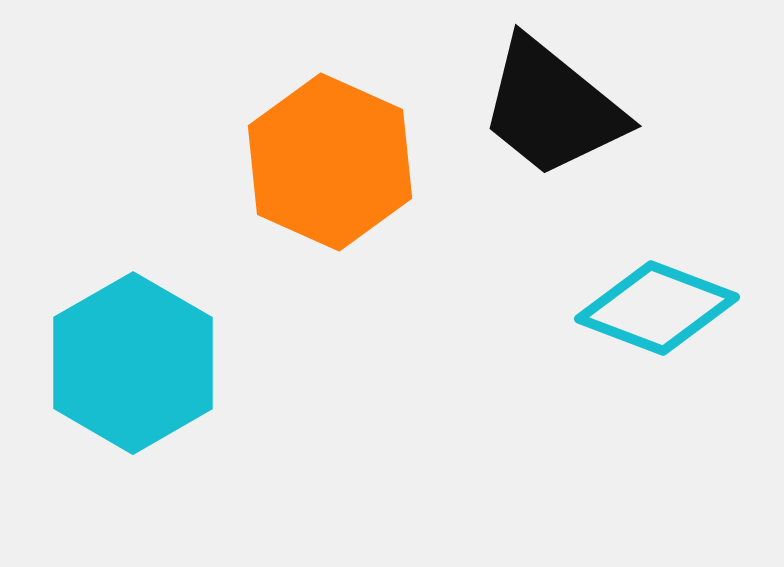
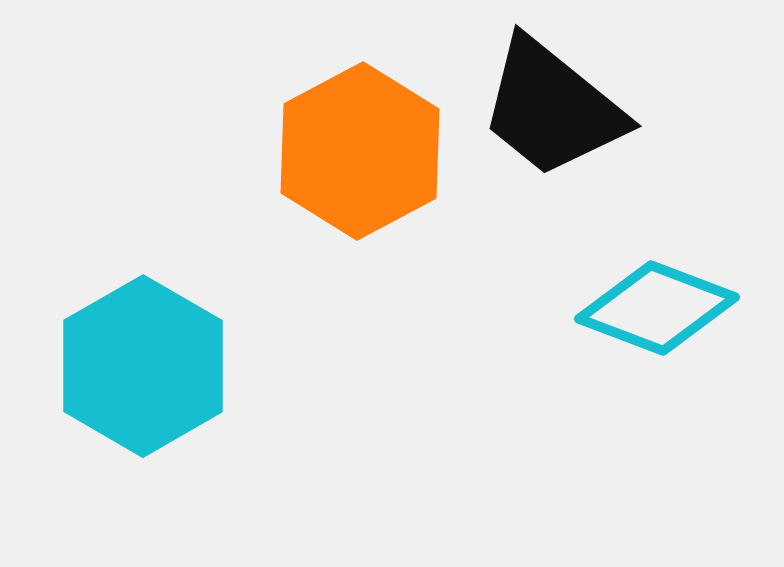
orange hexagon: moved 30 px right, 11 px up; rotated 8 degrees clockwise
cyan hexagon: moved 10 px right, 3 px down
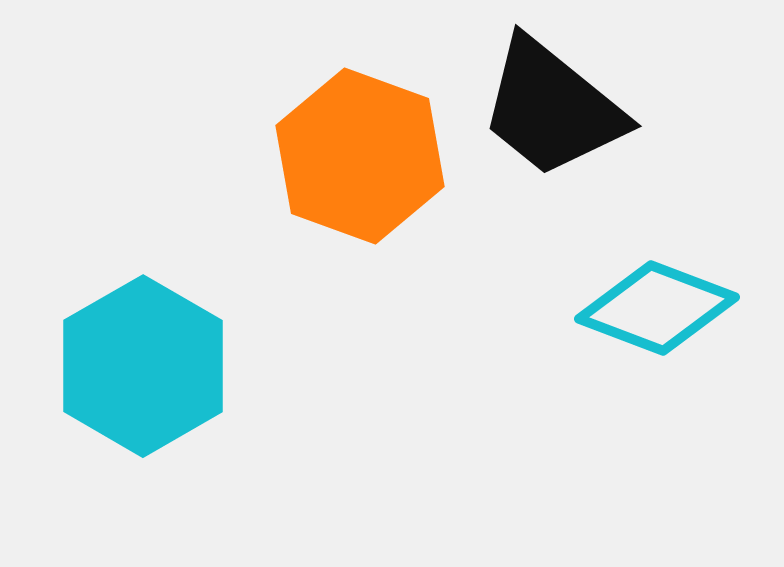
orange hexagon: moved 5 px down; rotated 12 degrees counterclockwise
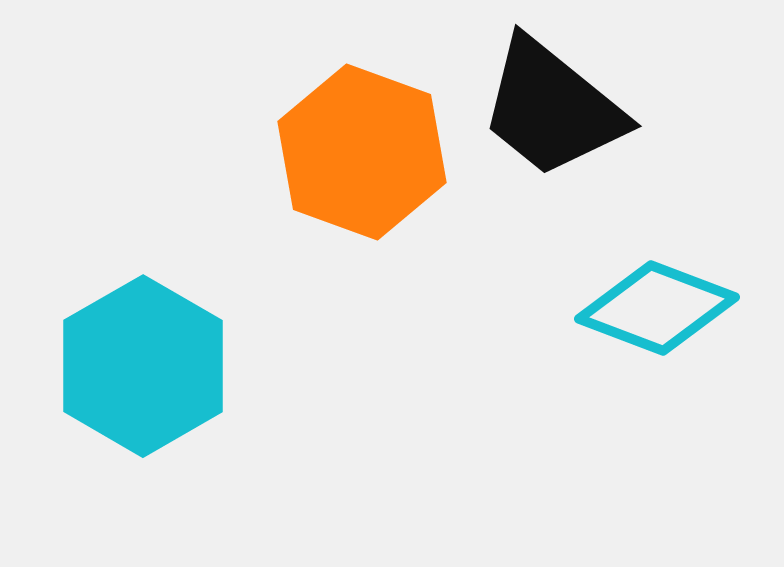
orange hexagon: moved 2 px right, 4 px up
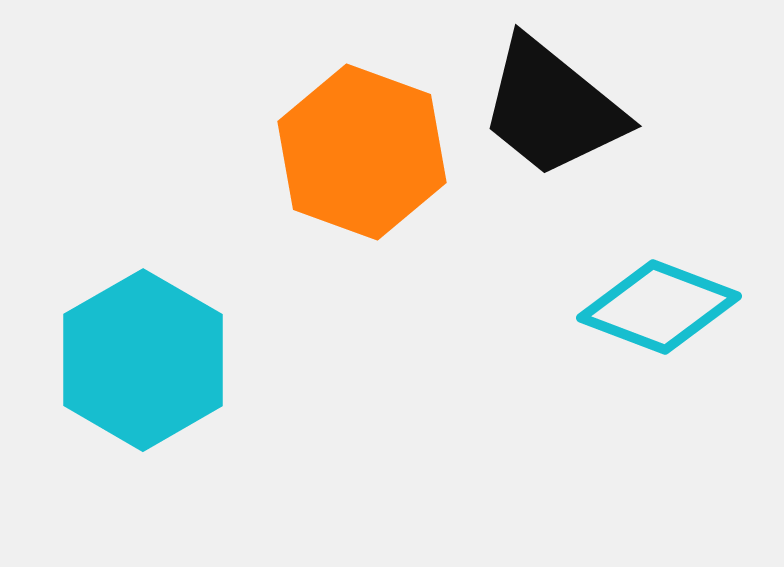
cyan diamond: moved 2 px right, 1 px up
cyan hexagon: moved 6 px up
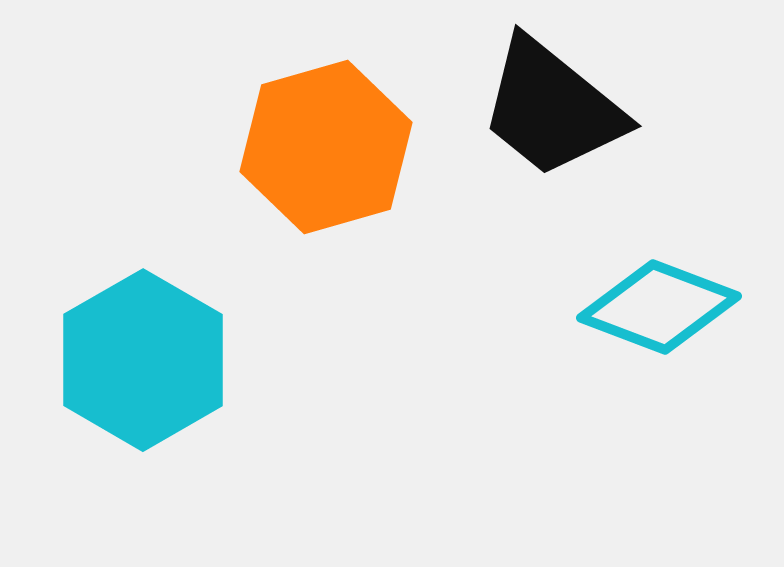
orange hexagon: moved 36 px left, 5 px up; rotated 24 degrees clockwise
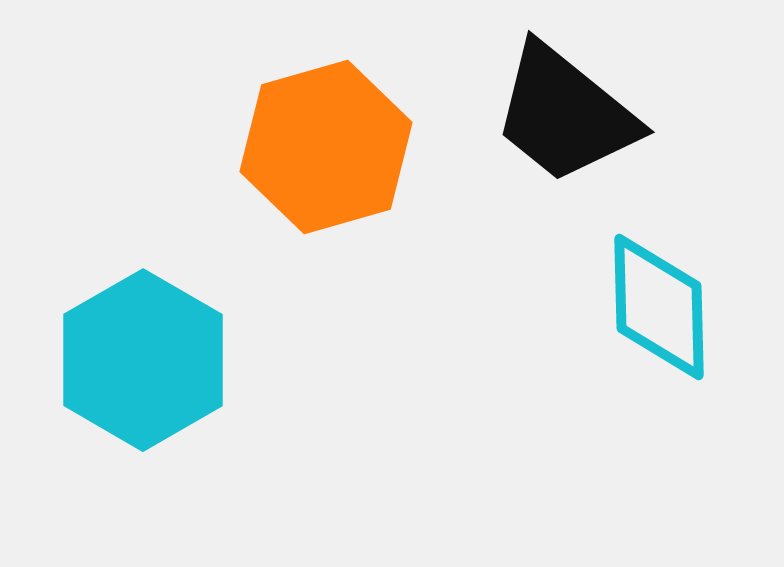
black trapezoid: moved 13 px right, 6 px down
cyan diamond: rotated 68 degrees clockwise
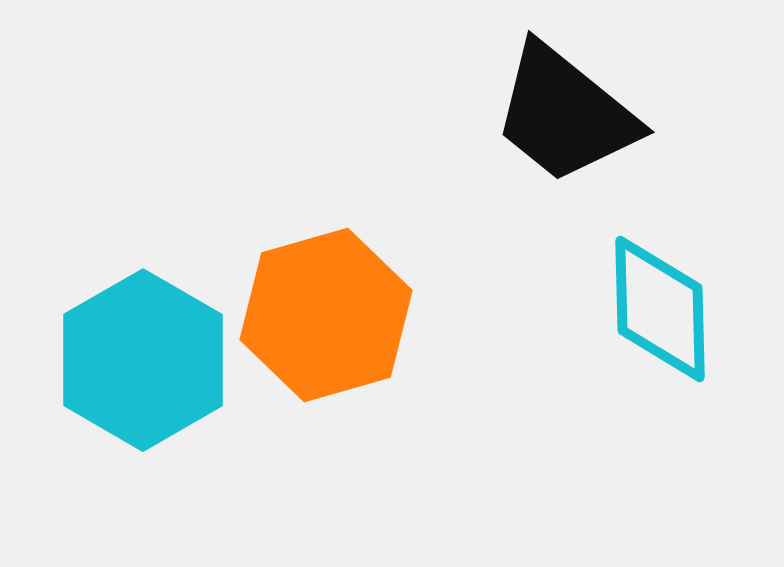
orange hexagon: moved 168 px down
cyan diamond: moved 1 px right, 2 px down
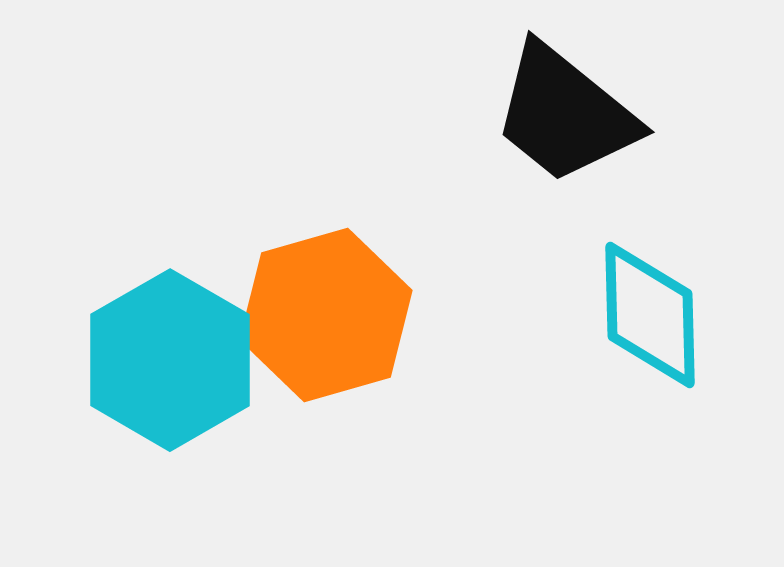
cyan diamond: moved 10 px left, 6 px down
cyan hexagon: moved 27 px right
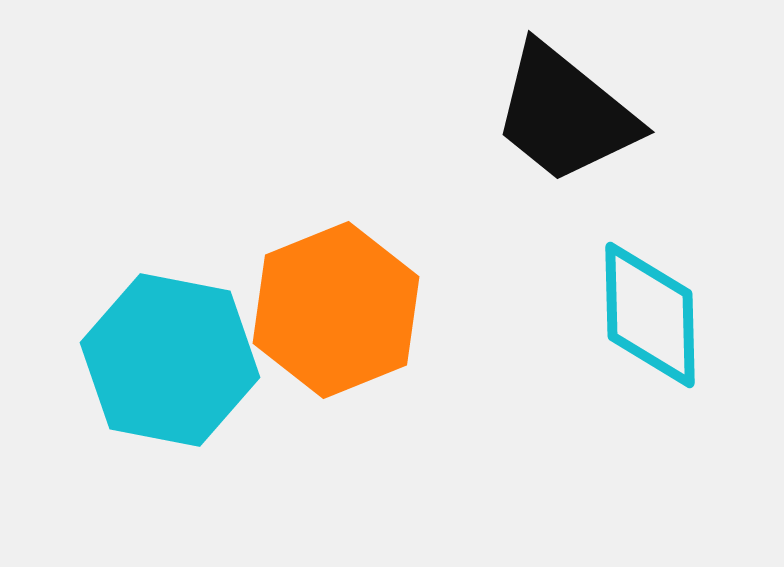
orange hexagon: moved 10 px right, 5 px up; rotated 6 degrees counterclockwise
cyan hexagon: rotated 19 degrees counterclockwise
